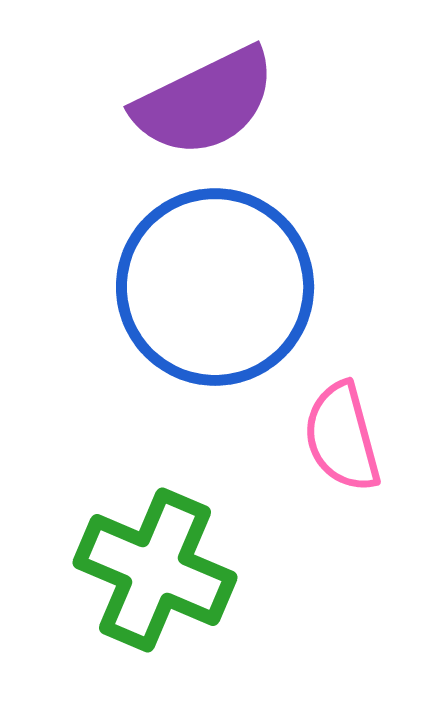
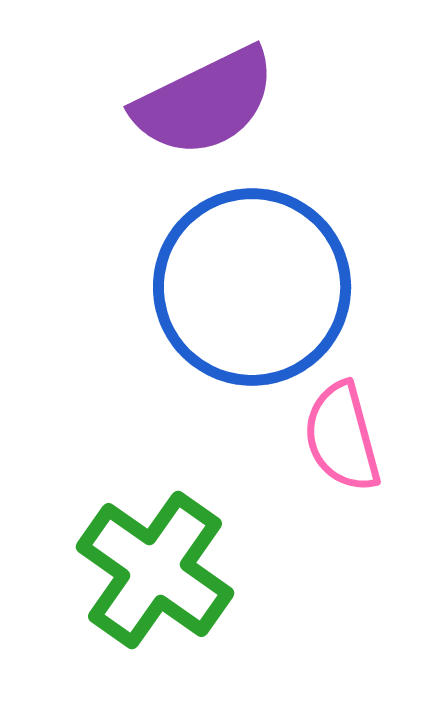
blue circle: moved 37 px right
green cross: rotated 12 degrees clockwise
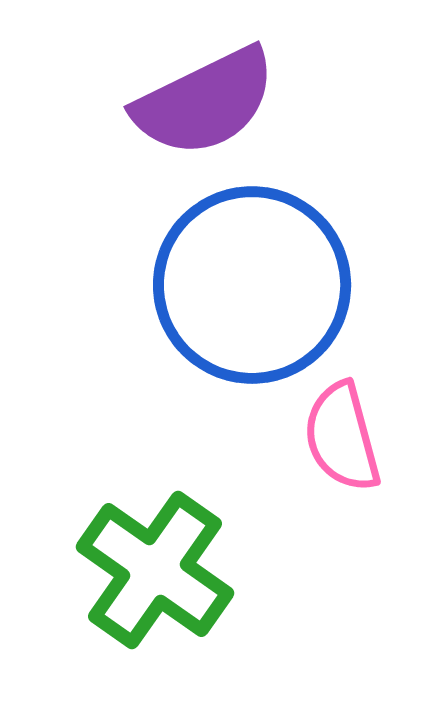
blue circle: moved 2 px up
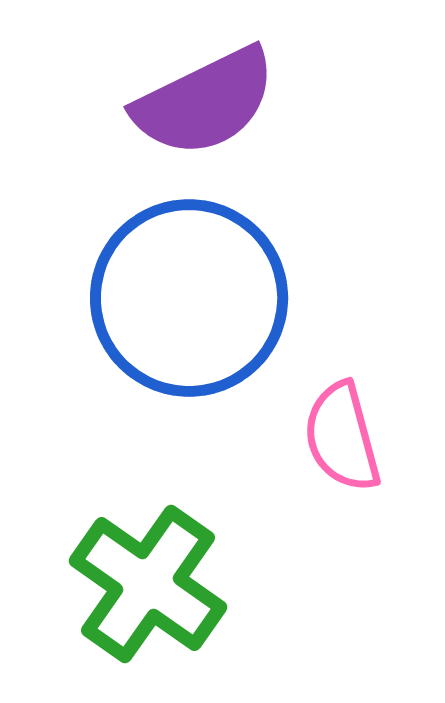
blue circle: moved 63 px left, 13 px down
green cross: moved 7 px left, 14 px down
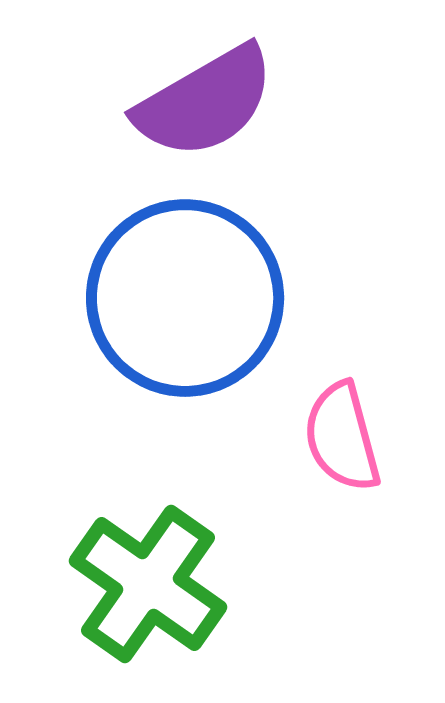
purple semicircle: rotated 4 degrees counterclockwise
blue circle: moved 4 px left
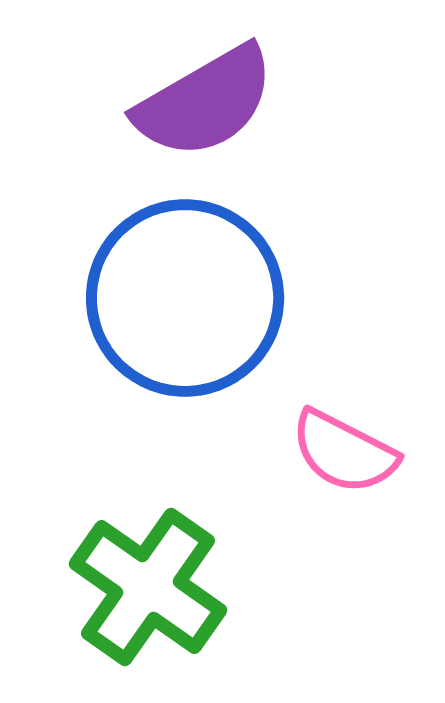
pink semicircle: moved 2 px right, 15 px down; rotated 48 degrees counterclockwise
green cross: moved 3 px down
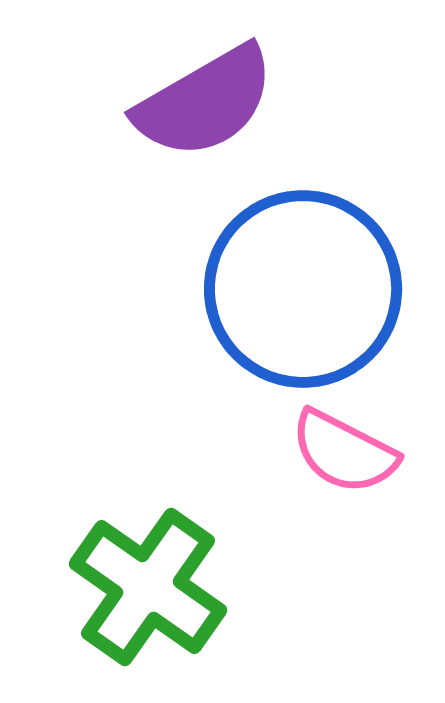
blue circle: moved 118 px right, 9 px up
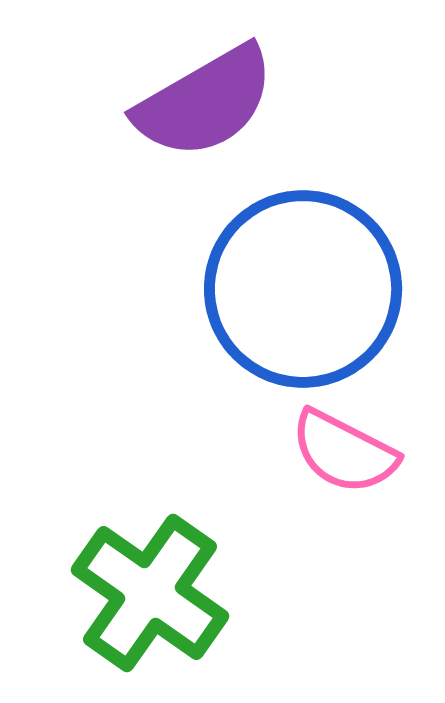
green cross: moved 2 px right, 6 px down
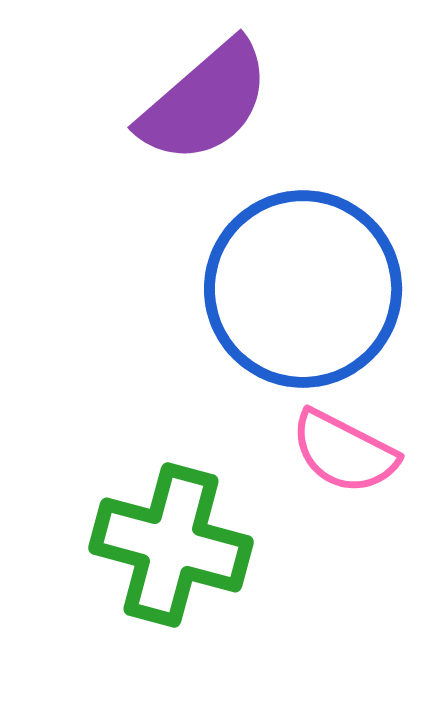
purple semicircle: rotated 11 degrees counterclockwise
green cross: moved 21 px right, 48 px up; rotated 20 degrees counterclockwise
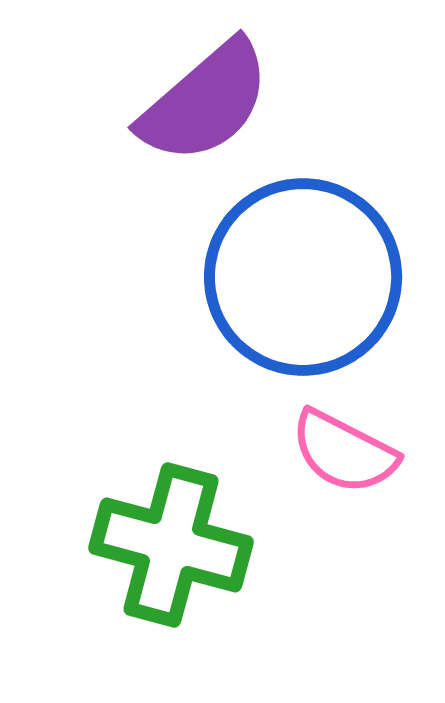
blue circle: moved 12 px up
